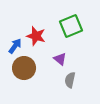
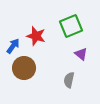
blue arrow: moved 2 px left
purple triangle: moved 21 px right, 5 px up
gray semicircle: moved 1 px left
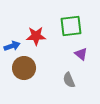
green square: rotated 15 degrees clockwise
red star: rotated 18 degrees counterclockwise
blue arrow: moved 1 px left; rotated 35 degrees clockwise
gray semicircle: rotated 35 degrees counterclockwise
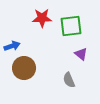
red star: moved 6 px right, 18 px up
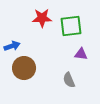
purple triangle: rotated 32 degrees counterclockwise
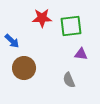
blue arrow: moved 5 px up; rotated 63 degrees clockwise
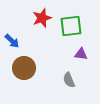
red star: rotated 18 degrees counterclockwise
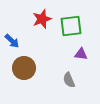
red star: moved 1 px down
